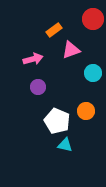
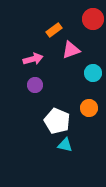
purple circle: moved 3 px left, 2 px up
orange circle: moved 3 px right, 3 px up
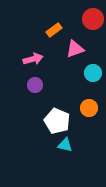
pink triangle: moved 4 px right, 1 px up
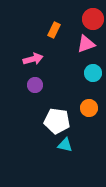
orange rectangle: rotated 28 degrees counterclockwise
pink triangle: moved 11 px right, 5 px up
white pentagon: rotated 15 degrees counterclockwise
